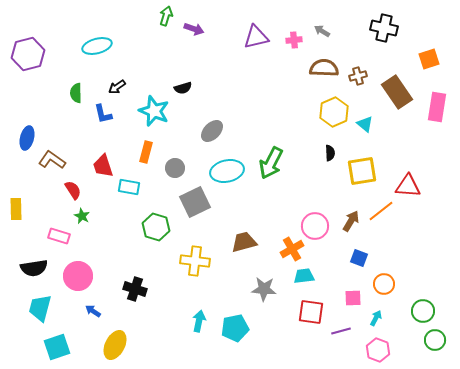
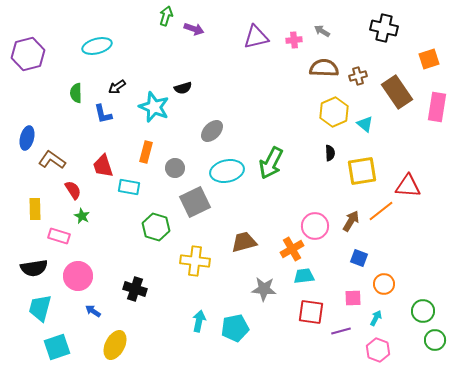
cyan star at (154, 111): moved 4 px up
yellow rectangle at (16, 209): moved 19 px right
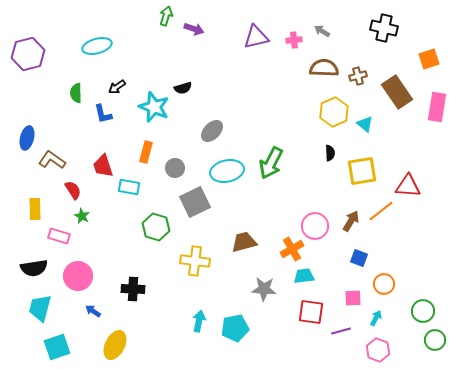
black cross at (135, 289): moved 2 px left; rotated 15 degrees counterclockwise
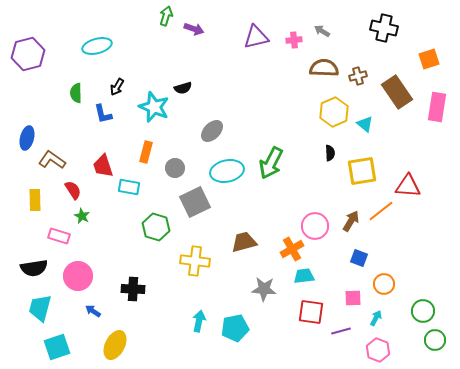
black arrow at (117, 87): rotated 24 degrees counterclockwise
yellow rectangle at (35, 209): moved 9 px up
